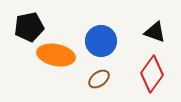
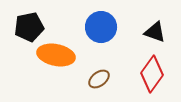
blue circle: moved 14 px up
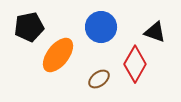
orange ellipse: moved 2 px right; rotated 63 degrees counterclockwise
red diamond: moved 17 px left, 10 px up; rotated 6 degrees counterclockwise
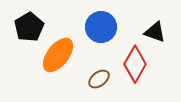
black pentagon: rotated 20 degrees counterclockwise
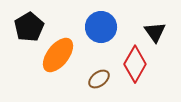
black triangle: rotated 35 degrees clockwise
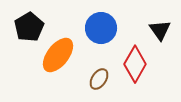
blue circle: moved 1 px down
black triangle: moved 5 px right, 2 px up
brown ellipse: rotated 20 degrees counterclockwise
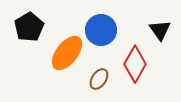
blue circle: moved 2 px down
orange ellipse: moved 9 px right, 2 px up
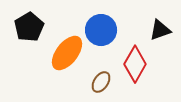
black triangle: rotated 45 degrees clockwise
brown ellipse: moved 2 px right, 3 px down
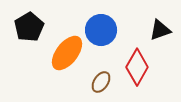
red diamond: moved 2 px right, 3 px down
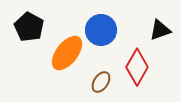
black pentagon: rotated 12 degrees counterclockwise
